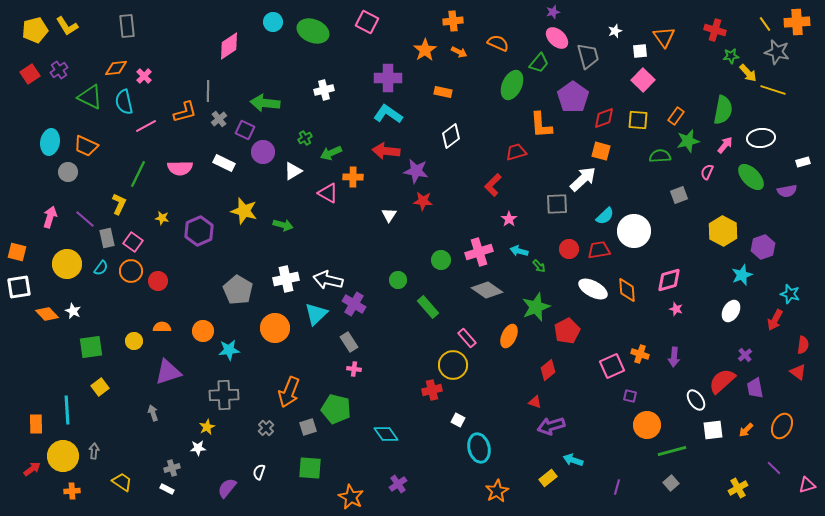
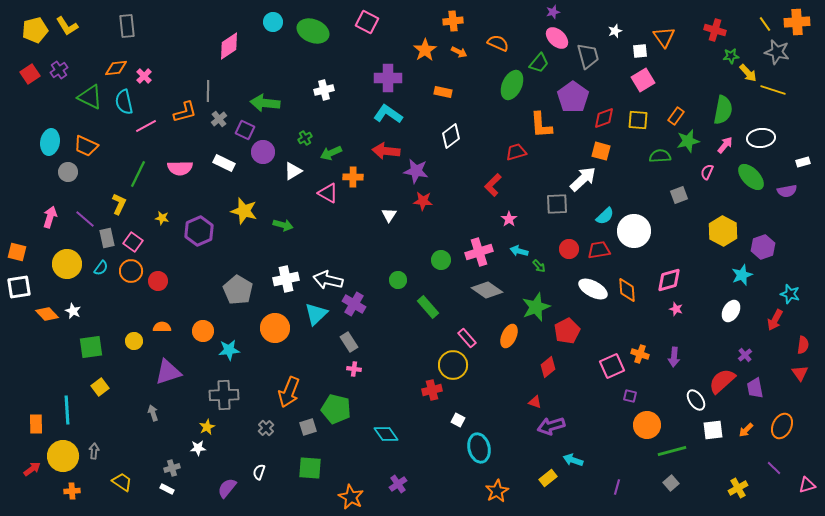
pink square at (643, 80): rotated 15 degrees clockwise
red diamond at (548, 370): moved 3 px up
red triangle at (798, 372): moved 2 px right, 1 px down; rotated 18 degrees clockwise
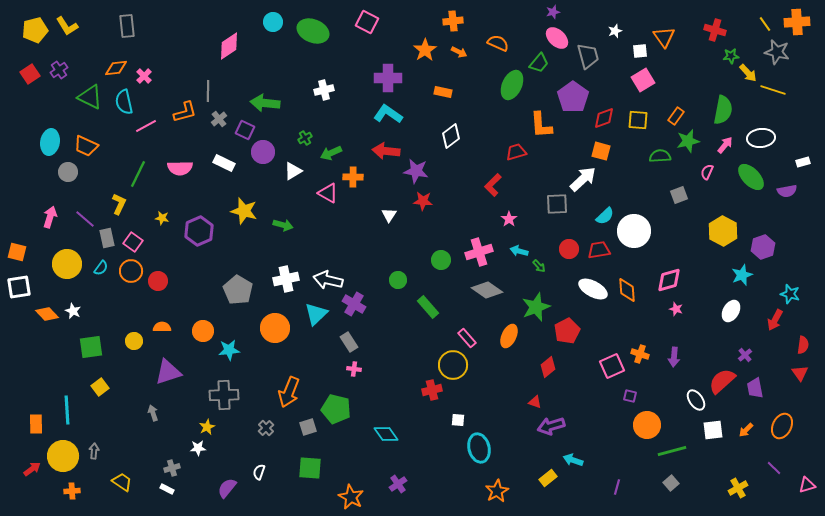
white square at (458, 420): rotated 24 degrees counterclockwise
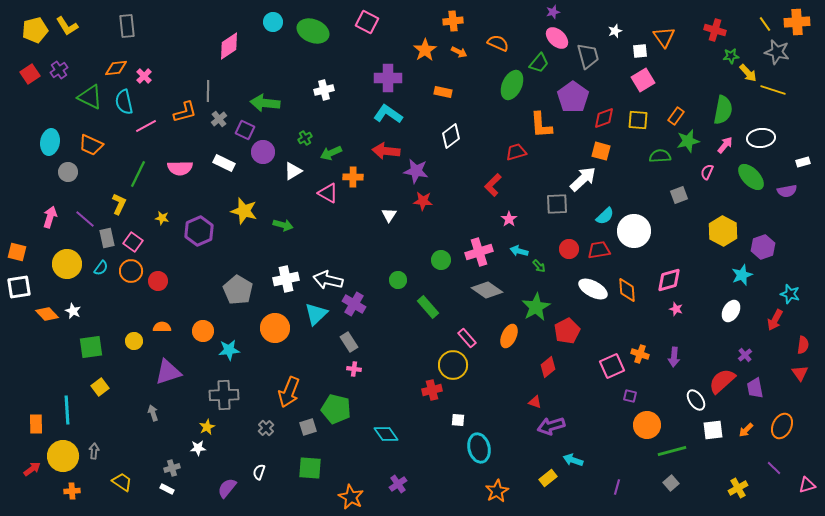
orange trapezoid at (86, 146): moved 5 px right, 1 px up
green star at (536, 307): rotated 8 degrees counterclockwise
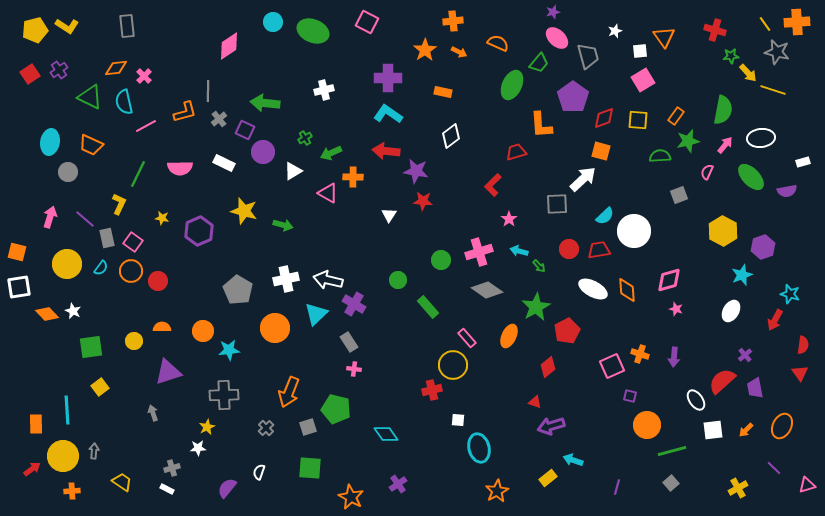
yellow L-shape at (67, 26): rotated 25 degrees counterclockwise
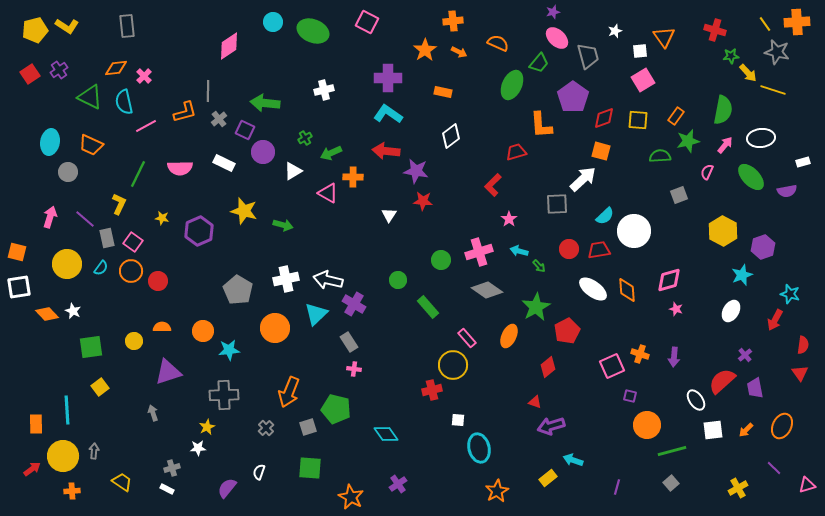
white ellipse at (593, 289): rotated 8 degrees clockwise
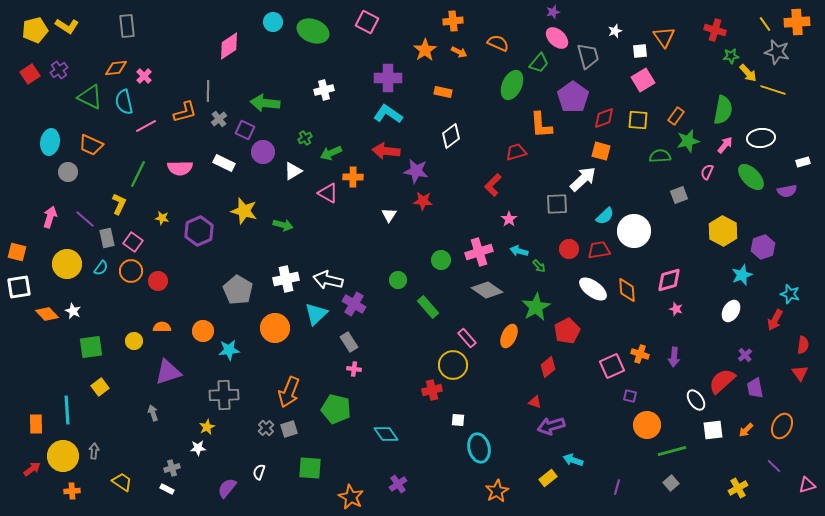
gray square at (308, 427): moved 19 px left, 2 px down
purple line at (774, 468): moved 2 px up
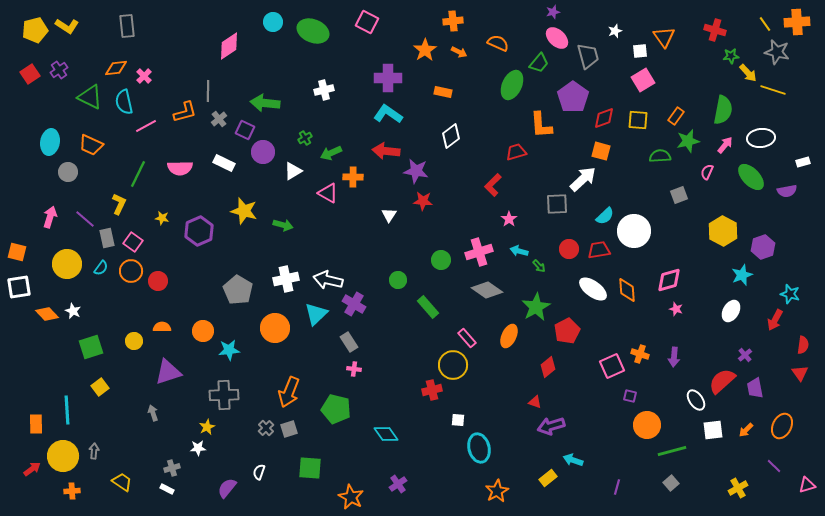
green square at (91, 347): rotated 10 degrees counterclockwise
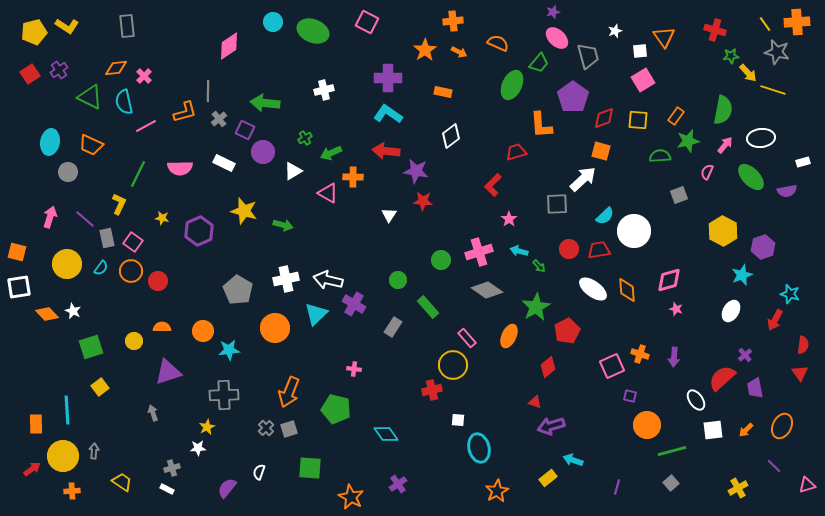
yellow pentagon at (35, 30): moved 1 px left, 2 px down
gray rectangle at (349, 342): moved 44 px right, 15 px up; rotated 66 degrees clockwise
red semicircle at (722, 381): moved 3 px up
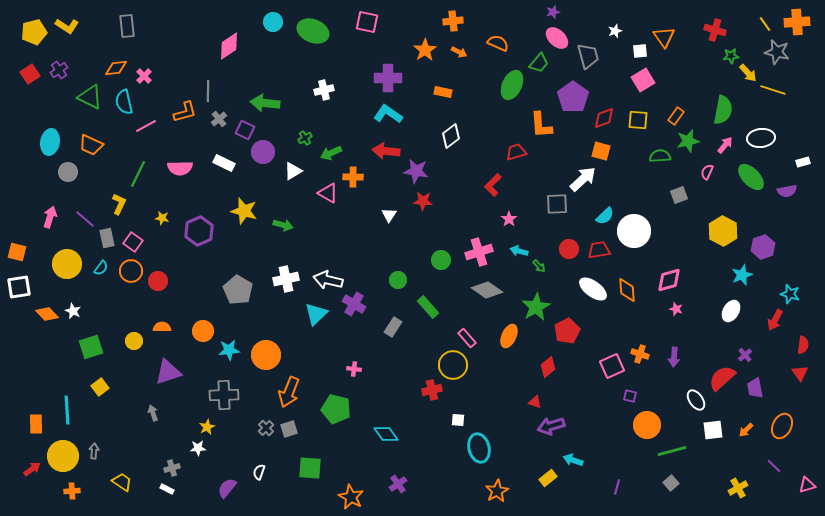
pink square at (367, 22): rotated 15 degrees counterclockwise
orange circle at (275, 328): moved 9 px left, 27 px down
